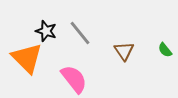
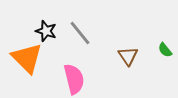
brown triangle: moved 4 px right, 5 px down
pink semicircle: rotated 24 degrees clockwise
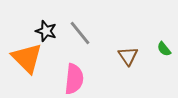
green semicircle: moved 1 px left, 1 px up
pink semicircle: rotated 20 degrees clockwise
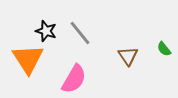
orange triangle: moved 1 px right, 1 px down; rotated 12 degrees clockwise
pink semicircle: rotated 24 degrees clockwise
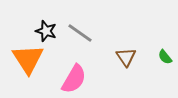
gray line: rotated 16 degrees counterclockwise
green semicircle: moved 1 px right, 8 px down
brown triangle: moved 2 px left, 1 px down
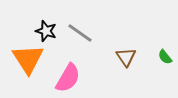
pink semicircle: moved 6 px left, 1 px up
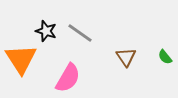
orange triangle: moved 7 px left
